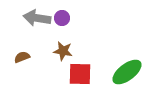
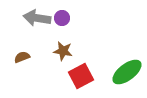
red square: moved 1 px right, 2 px down; rotated 30 degrees counterclockwise
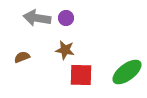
purple circle: moved 4 px right
brown star: moved 2 px right, 1 px up
red square: moved 1 px up; rotated 30 degrees clockwise
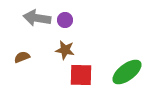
purple circle: moved 1 px left, 2 px down
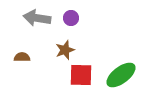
purple circle: moved 6 px right, 2 px up
brown star: rotated 30 degrees counterclockwise
brown semicircle: rotated 21 degrees clockwise
green ellipse: moved 6 px left, 3 px down
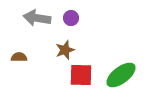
brown semicircle: moved 3 px left
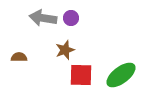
gray arrow: moved 6 px right
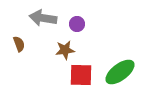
purple circle: moved 6 px right, 6 px down
brown star: rotated 12 degrees clockwise
brown semicircle: moved 13 px up; rotated 70 degrees clockwise
green ellipse: moved 1 px left, 3 px up
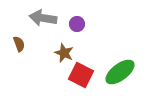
brown star: moved 1 px left, 3 px down; rotated 30 degrees clockwise
red square: rotated 25 degrees clockwise
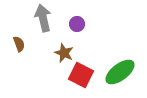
gray arrow: rotated 68 degrees clockwise
